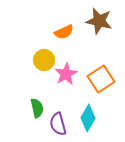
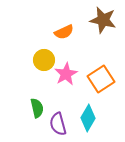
brown star: moved 4 px right, 1 px up
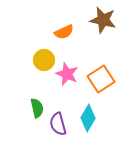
pink star: moved 1 px right; rotated 20 degrees counterclockwise
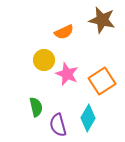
brown star: moved 1 px left
orange square: moved 1 px right, 2 px down
green semicircle: moved 1 px left, 1 px up
purple semicircle: moved 1 px down
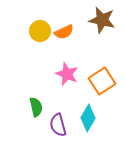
yellow circle: moved 4 px left, 29 px up
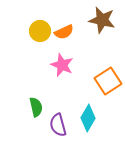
pink star: moved 5 px left, 9 px up
orange square: moved 6 px right
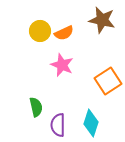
orange semicircle: moved 1 px down
cyan diamond: moved 3 px right, 5 px down; rotated 12 degrees counterclockwise
purple semicircle: rotated 15 degrees clockwise
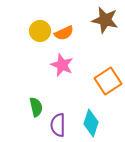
brown star: moved 3 px right
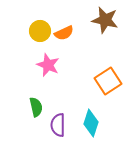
pink star: moved 14 px left
